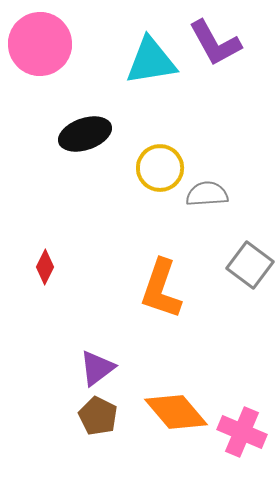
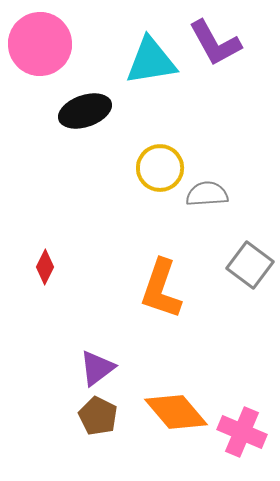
black ellipse: moved 23 px up
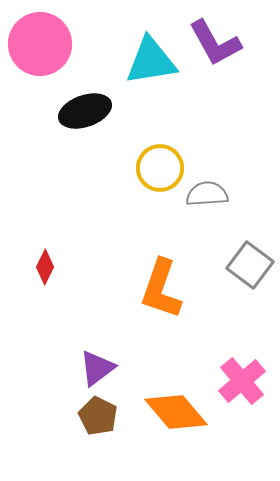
pink cross: moved 51 px up; rotated 27 degrees clockwise
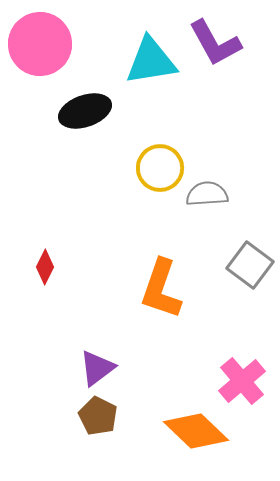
orange diamond: moved 20 px right, 19 px down; rotated 6 degrees counterclockwise
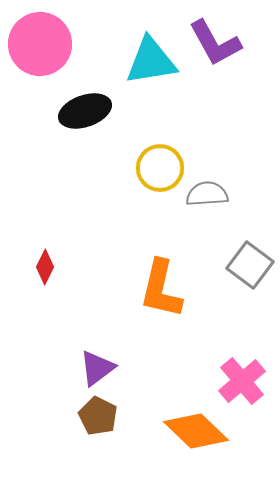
orange L-shape: rotated 6 degrees counterclockwise
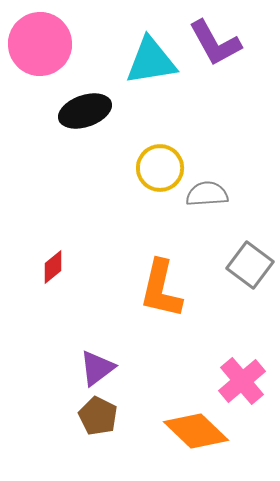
red diamond: moved 8 px right; rotated 24 degrees clockwise
